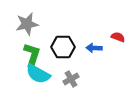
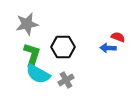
blue arrow: moved 14 px right
gray cross: moved 5 px left, 1 px down
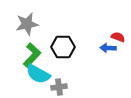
green L-shape: rotated 25 degrees clockwise
gray cross: moved 7 px left, 7 px down; rotated 21 degrees clockwise
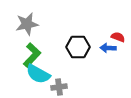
black hexagon: moved 15 px right
